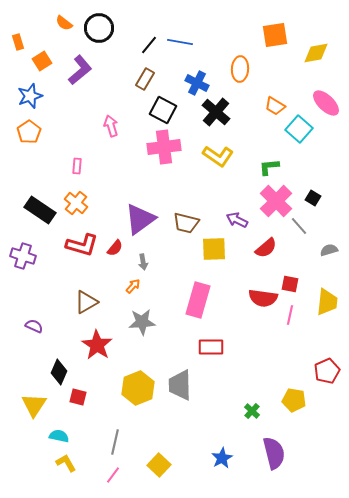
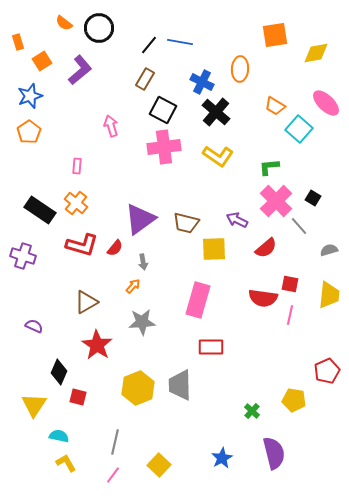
blue cross at (197, 83): moved 5 px right, 1 px up
yellow trapezoid at (327, 302): moved 2 px right, 7 px up
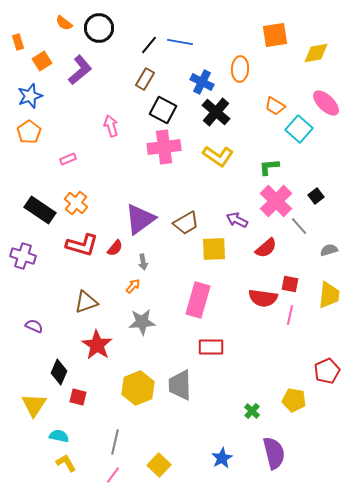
pink rectangle at (77, 166): moved 9 px left, 7 px up; rotated 63 degrees clockwise
black square at (313, 198): moved 3 px right, 2 px up; rotated 21 degrees clockwise
brown trapezoid at (186, 223): rotated 44 degrees counterclockwise
brown triangle at (86, 302): rotated 10 degrees clockwise
